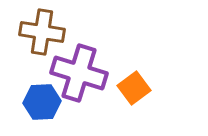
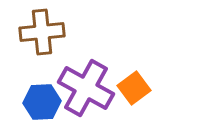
brown cross: rotated 15 degrees counterclockwise
purple cross: moved 7 px right, 15 px down; rotated 12 degrees clockwise
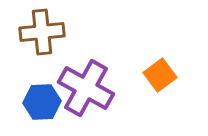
orange square: moved 26 px right, 13 px up
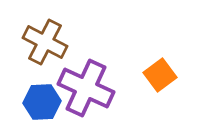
brown cross: moved 3 px right, 10 px down; rotated 33 degrees clockwise
purple cross: rotated 4 degrees counterclockwise
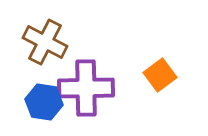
purple cross: rotated 26 degrees counterclockwise
blue hexagon: moved 2 px right; rotated 12 degrees clockwise
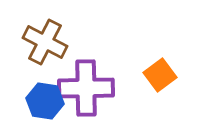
blue hexagon: moved 1 px right, 1 px up
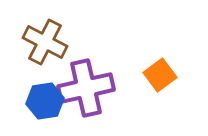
purple cross: rotated 12 degrees counterclockwise
blue hexagon: rotated 18 degrees counterclockwise
